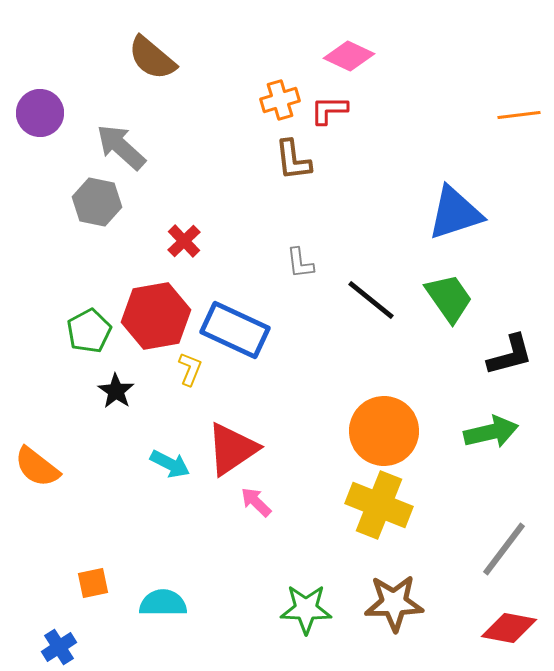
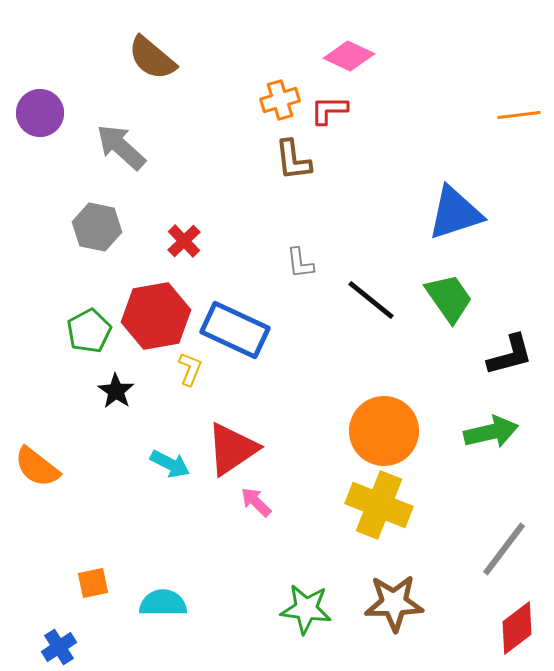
gray hexagon: moved 25 px down
green star: rotated 6 degrees clockwise
red diamond: moved 8 px right; rotated 48 degrees counterclockwise
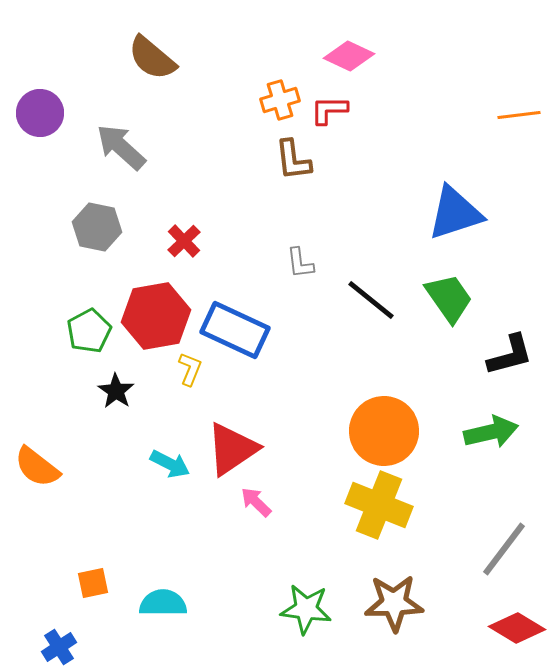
red diamond: rotated 68 degrees clockwise
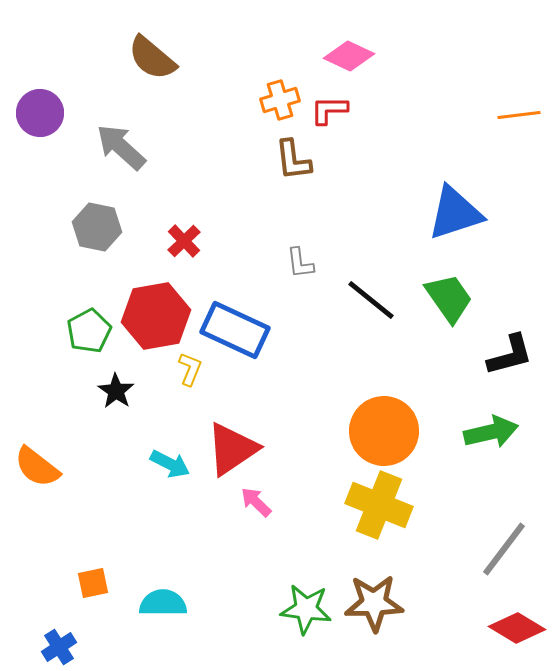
brown star: moved 20 px left
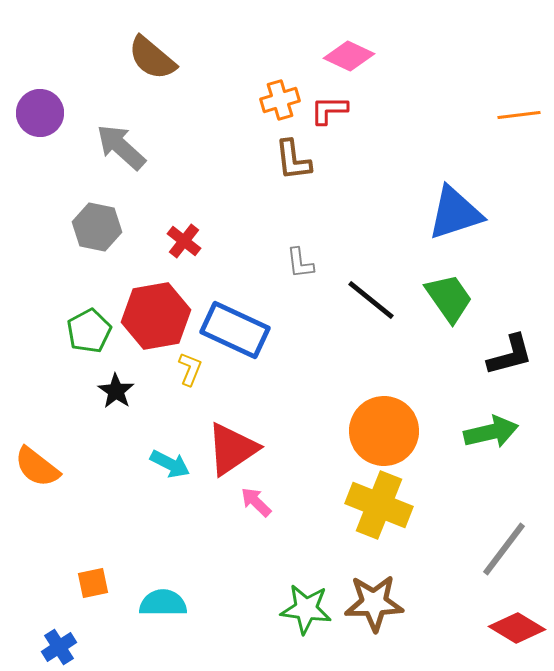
red cross: rotated 8 degrees counterclockwise
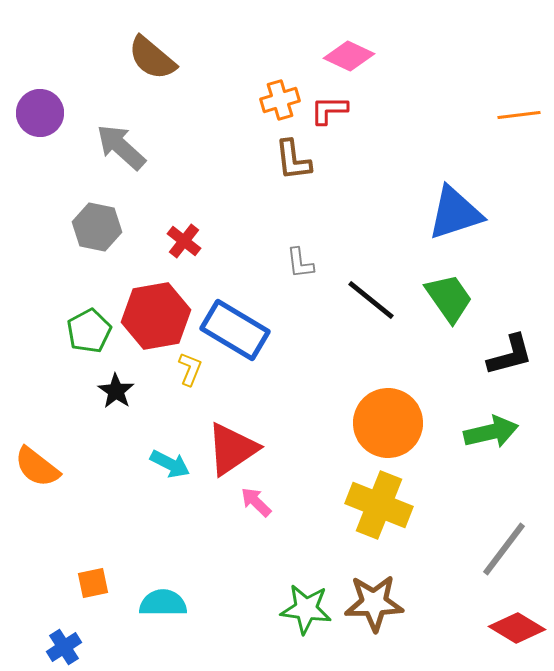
blue rectangle: rotated 6 degrees clockwise
orange circle: moved 4 px right, 8 px up
blue cross: moved 5 px right
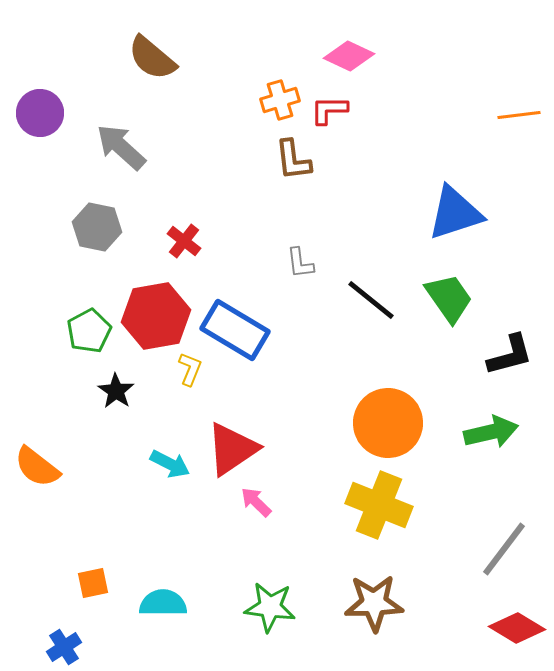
green star: moved 36 px left, 2 px up
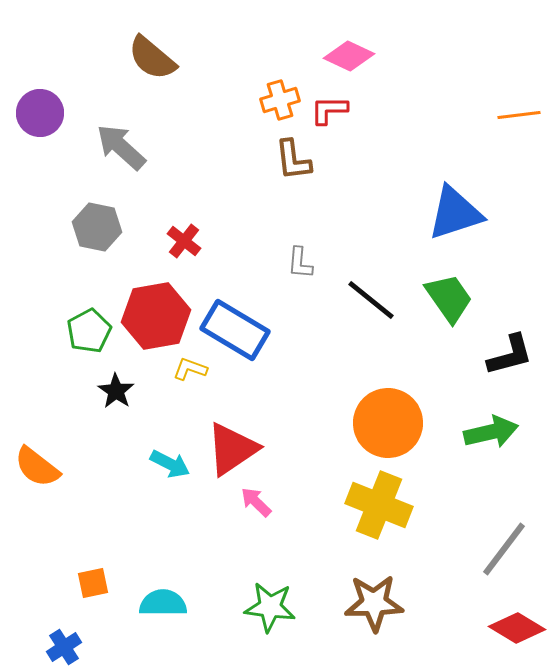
gray L-shape: rotated 12 degrees clockwise
yellow L-shape: rotated 92 degrees counterclockwise
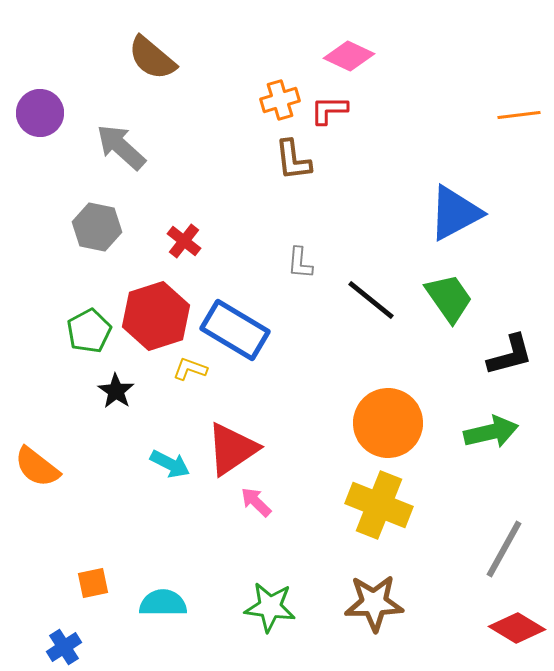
blue triangle: rotated 10 degrees counterclockwise
red hexagon: rotated 8 degrees counterclockwise
gray line: rotated 8 degrees counterclockwise
